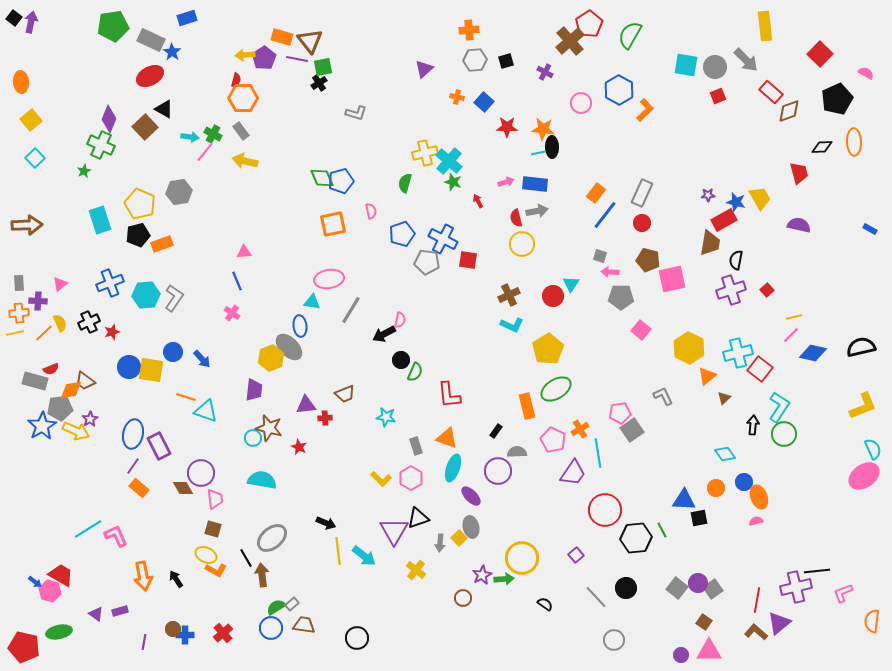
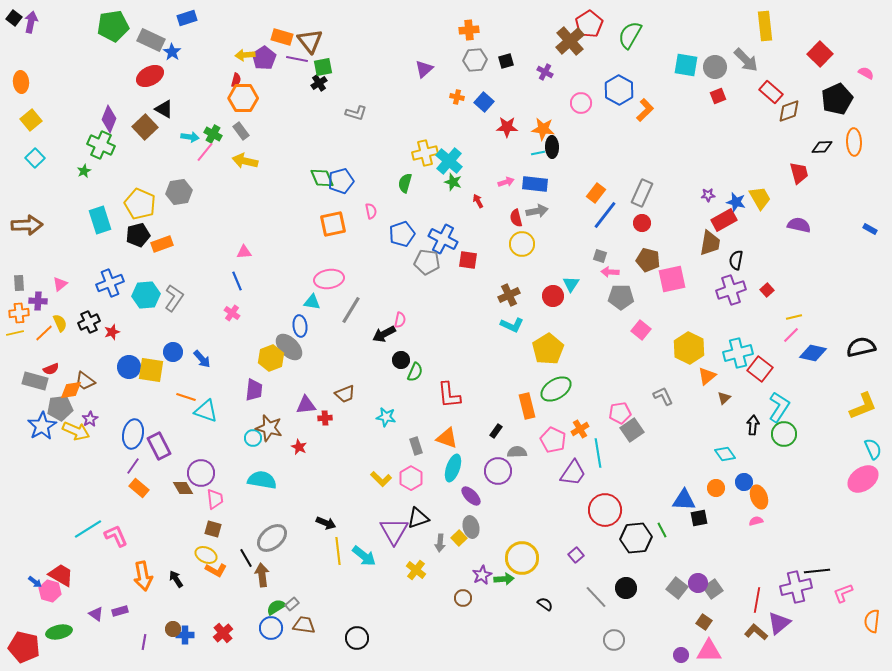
pink ellipse at (864, 476): moved 1 px left, 3 px down
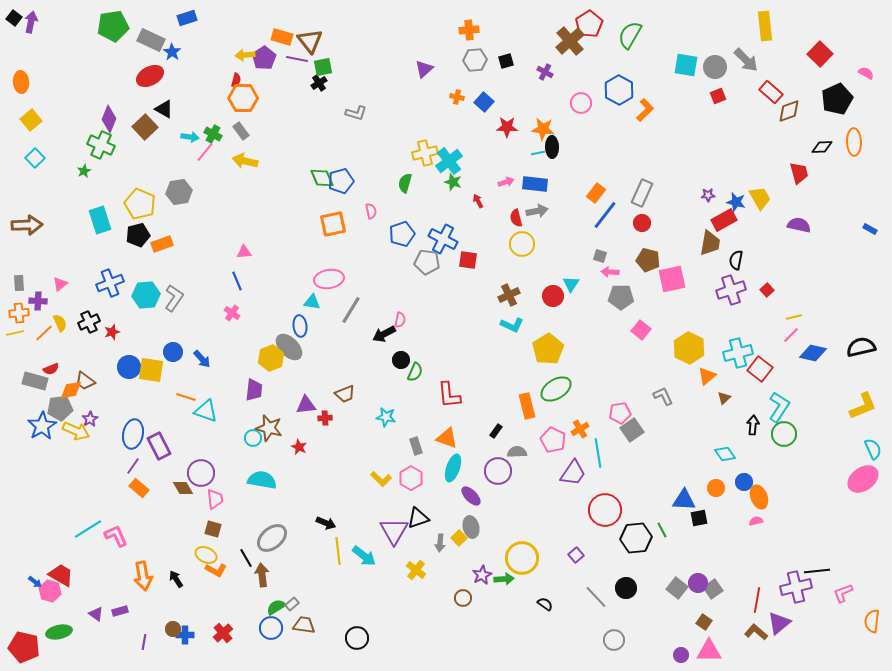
cyan cross at (449, 161): rotated 12 degrees clockwise
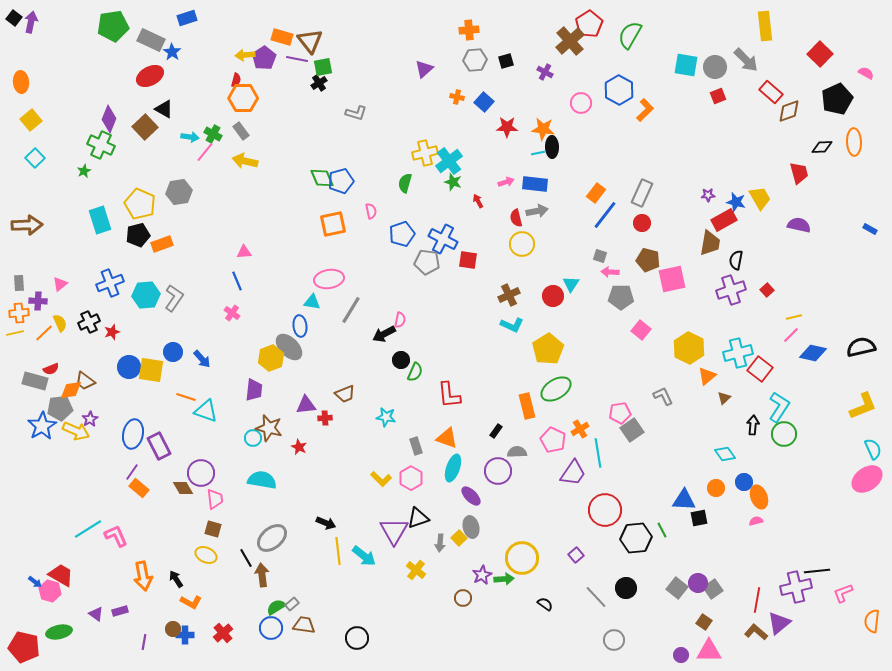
purple line at (133, 466): moved 1 px left, 6 px down
pink ellipse at (863, 479): moved 4 px right
orange L-shape at (216, 570): moved 25 px left, 32 px down
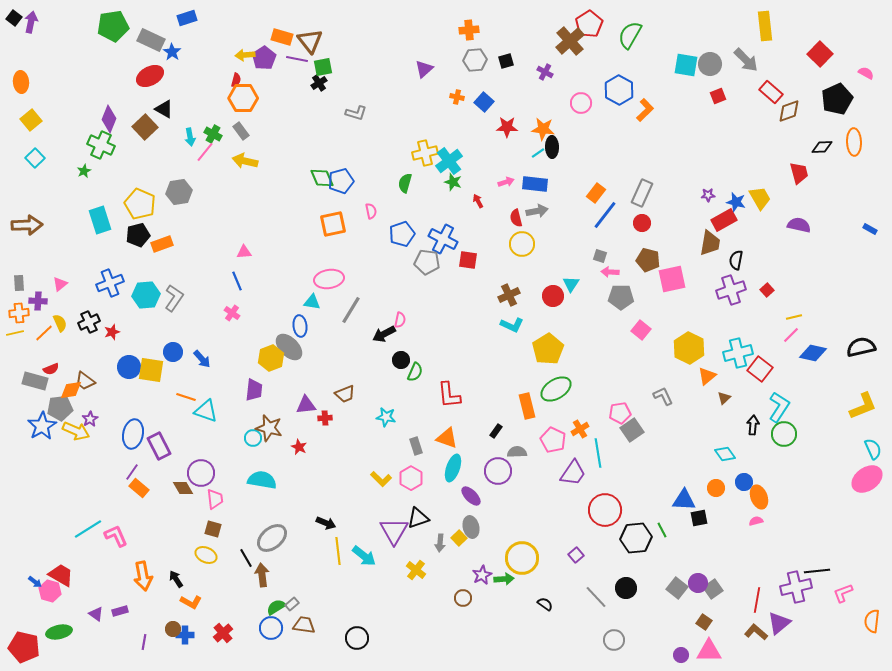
gray circle at (715, 67): moved 5 px left, 3 px up
cyan arrow at (190, 137): rotated 72 degrees clockwise
cyan line at (538, 153): rotated 24 degrees counterclockwise
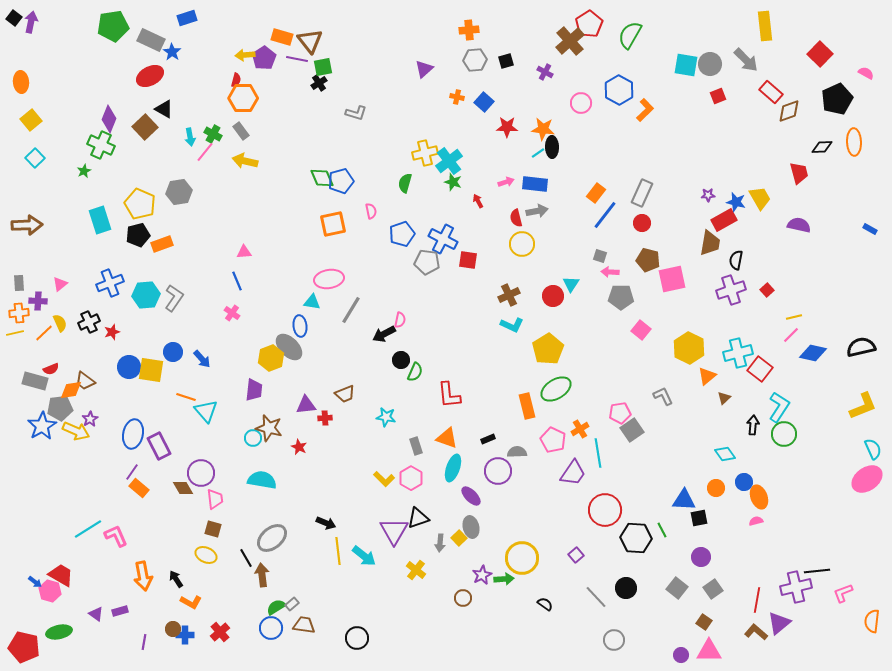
cyan triangle at (206, 411): rotated 30 degrees clockwise
black rectangle at (496, 431): moved 8 px left, 8 px down; rotated 32 degrees clockwise
yellow L-shape at (381, 479): moved 3 px right
black hexagon at (636, 538): rotated 8 degrees clockwise
purple circle at (698, 583): moved 3 px right, 26 px up
red cross at (223, 633): moved 3 px left, 1 px up
